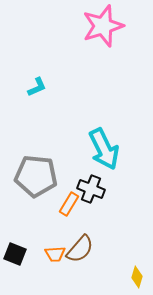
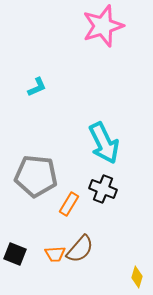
cyan arrow: moved 6 px up
black cross: moved 12 px right
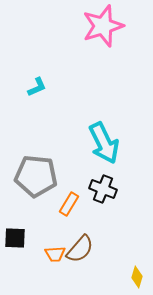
black square: moved 16 px up; rotated 20 degrees counterclockwise
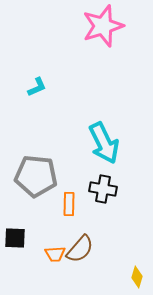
black cross: rotated 12 degrees counterclockwise
orange rectangle: rotated 30 degrees counterclockwise
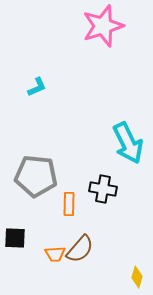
cyan arrow: moved 24 px right
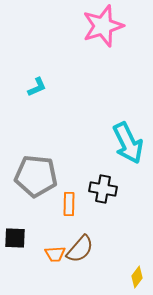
yellow diamond: rotated 20 degrees clockwise
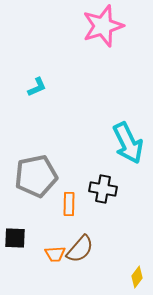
gray pentagon: rotated 18 degrees counterclockwise
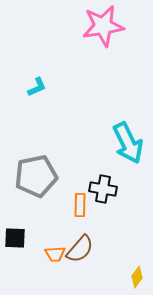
pink star: rotated 9 degrees clockwise
orange rectangle: moved 11 px right, 1 px down
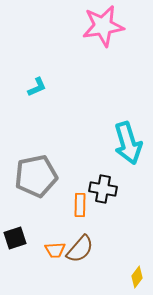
cyan arrow: rotated 9 degrees clockwise
black square: rotated 20 degrees counterclockwise
orange trapezoid: moved 4 px up
